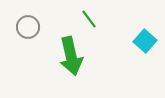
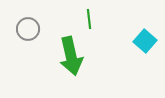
green line: rotated 30 degrees clockwise
gray circle: moved 2 px down
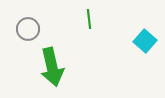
green arrow: moved 19 px left, 11 px down
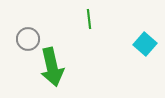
gray circle: moved 10 px down
cyan square: moved 3 px down
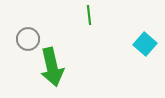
green line: moved 4 px up
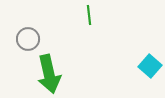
cyan square: moved 5 px right, 22 px down
green arrow: moved 3 px left, 7 px down
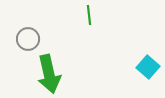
cyan square: moved 2 px left, 1 px down
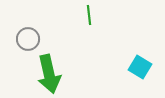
cyan square: moved 8 px left; rotated 10 degrees counterclockwise
